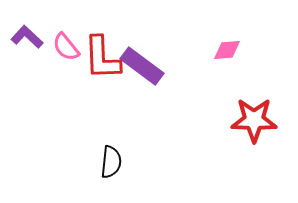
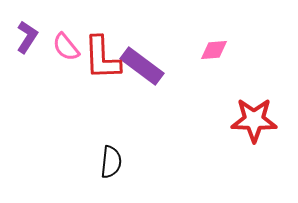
purple L-shape: rotated 80 degrees clockwise
pink diamond: moved 13 px left
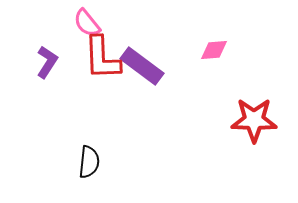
purple L-shape: moved 20 px right, 25 px down
pink semicircle: moved 21 px right, 24 px up
black semicircle: moved 22 px left
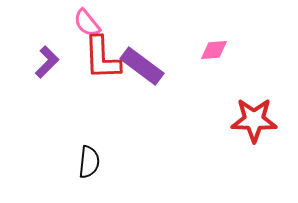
purple L-shape: rotated 12 degrees clockwise
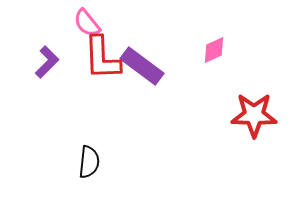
pink diamond: rotated 20 degrees counterclockwise
red star: moved 5 px up
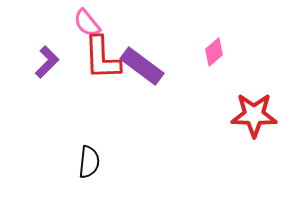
pink diamond: moved 2 px down; rotated 16 degrees counterclockwise
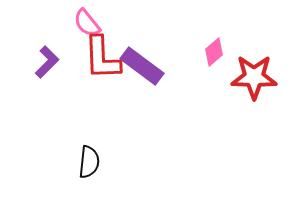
red star: moved 38 px up
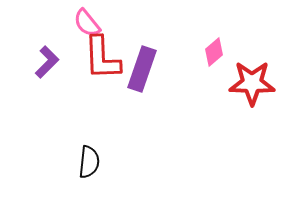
purple rectangle: moved 3 px down; rotated 72 degrees clockwise
red star: moved 2 px left, 6 px down
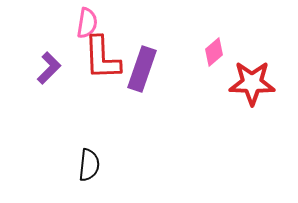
pink semicircle: rotated 132 degrees counterclockwise
purple L-shape: moved 2 px right, 6 px down
black semicircle: moved 3 px down
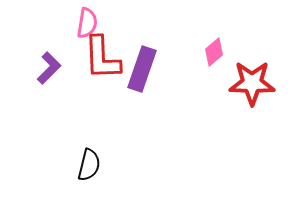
black semicircle: rotated 8 degrees clockwise
